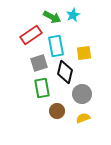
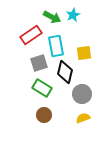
green rectangle: rotated 48 degrees counterclockwise
brown circle: moved 13 px left, 4 px down
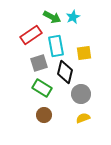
cyan star: moved 2 px down
gray circle: moved 1 px left
